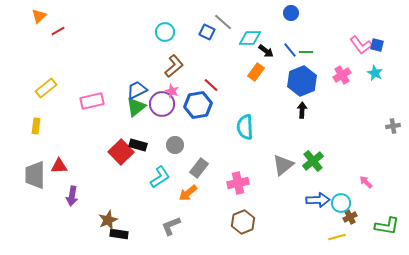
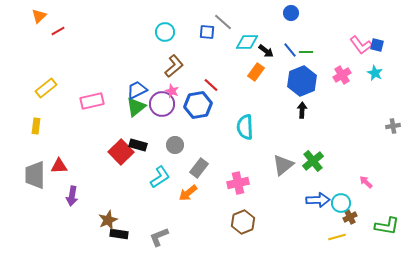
blue square at (207, 32): rotated 21 degrees counterclockwise
cyan diamond at (250, 38): moved 3 px left, 4 px down
gray L-shape at (171, 226): moved 12 px left, 11 px down
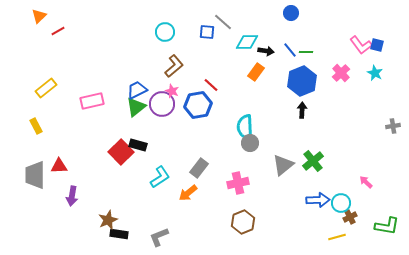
black arrow at (266, 51): rotated 28 degrees counterclockwise
pink cross at (342, 75): moved 1 px left, 2 px up; rotated 12 degrees counterclockwise
yellow rectangle at (36, 126): rotated 35 degrees counterclockwise
gray circle at (175, 145): moved 75 px right, 2 px up
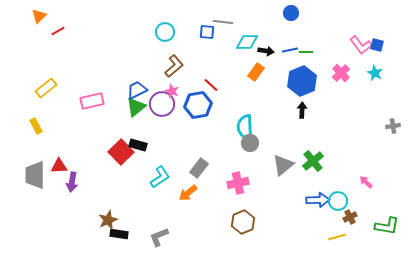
gray line at (223, 22): rotated 36 degrees counterclockwise
blue line at (290, 50): rotated 63 degrees counterclockwise
purple arrow at (72, 196): moved 14 px up
cyan circle at (341, 203): moved 3 px left, 2 px up
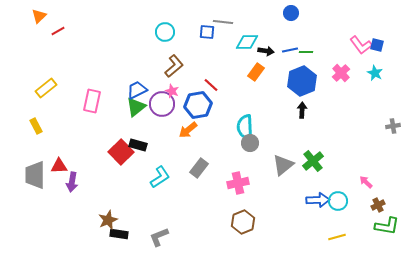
pink rectangle at (92, 101): rotated 65 degrees counterclockwise
orange arrow at (188, 193): moved 63 px up
brown cross at (350, 217): moved 28 px right, 12 px up
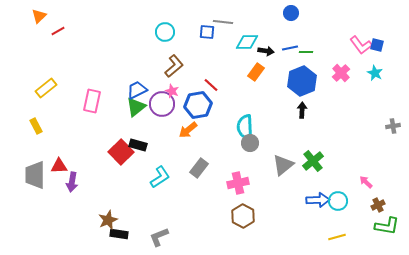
blue line at (290, 50): moved 2 px up
brown hexagon at (243, 222): moved 6 px up; rotated 10 degrees counterclockwise
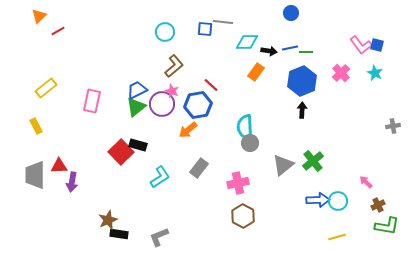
blue square at (207, 32): moved 2 px left, 3 px up
black arrow at (266, 51): moved 3 px right
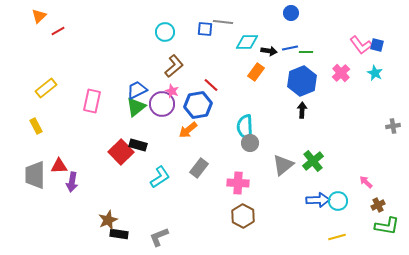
pink cross at (238, 183): rotated 15 degrees clockwise
